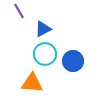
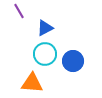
blue triangle: moved 2 px right, 1 px up
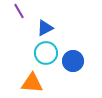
cyan circle: moved 1 px right, 1 px up
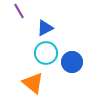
blue circle: moved 1 px left, 1 px down
orange triangle: moved 1 px right; rotated 35 degrees clockwise
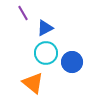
purple line: moved 4 px right, 2 px down
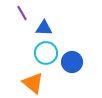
purple line: moved 1 px left
blue triangle: moved 1 px left; rotated 30 degrees clockwise
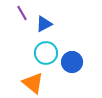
blue triangle: moved 4 px up; rotated 30 degrees counterclockwise
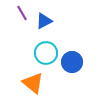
blue triangle: moved 3 px up
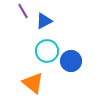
purple line: moved 1 px right, 2 px up
cyan circle: moved 1 px right, 2 px up
blue circle: moved 1 px left, 1 px up
